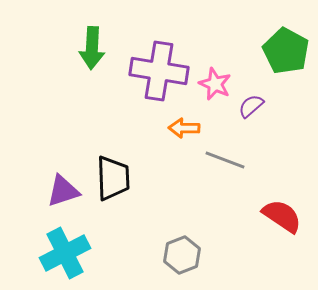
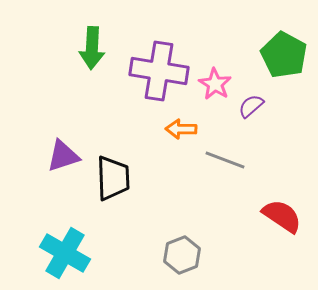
green pentagon: moved 2 px left, 4 px down
pink star: rotated 8 degrees clockwise
orange arrow: moved 3 px left, 1 px down
purple triangle: moved 35 px up
cyan cross: rotated 33 degrees counterclockwise
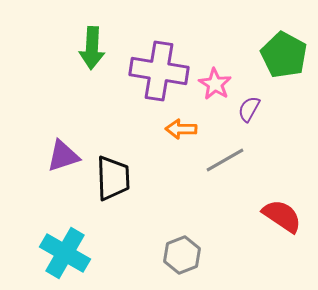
purple semicircle: moved 2 px left, 3 px down; rotated 20 degrees counterclockwise
gray line: rotated 51 degrees counterclockwise
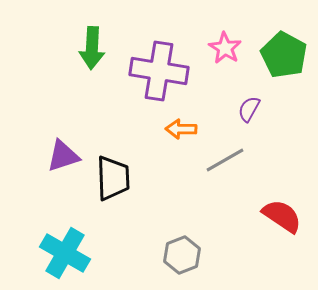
pink star: moved 10 px right, 36 px up
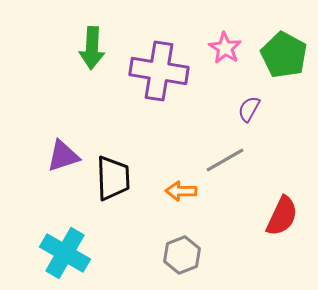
orange arrow: moved 62 px down
red semicircle: rotated 81 degrees clockwise
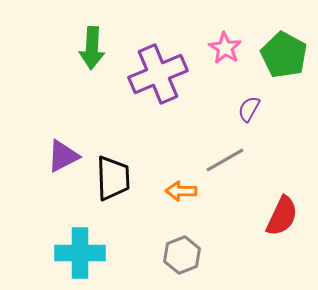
purple cross: moved 1 px left, 3 px down; rotated 32 degrees counterclockwise
purple triangle: rotated 9 degrees counterclockwise
cyan cross: moved 15 px right; rotated 30 degrees counterclockwise
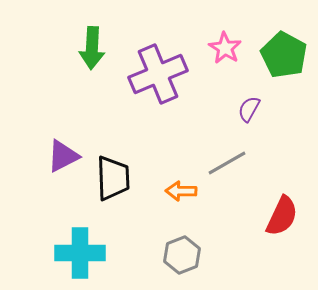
gray line: moved 2 px right, 3 px down
